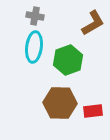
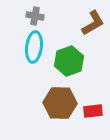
green hexagon: moved 1 px right, 1 px down
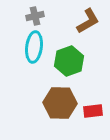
gray cross: rotated 24 degrees counterclockwise
brown L-shape: moved 5 px left, 2 px up
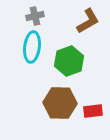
cyan ellipse: moved 2 px left
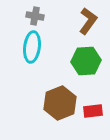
gray cross: rotated 24 degrees clockwise
brown L-shape: rotated 24 degrees counterclockwise
green hexagon: moved 17 px right; rotated 16 degrees clockwise
brown hexagon: rotated 24 degrees counterclockwise
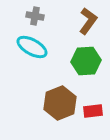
cyan ellipse: rotated 68 degrees counterclockwise
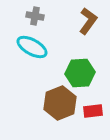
green hexagon: moved 6 px left, 12 px down
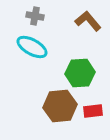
brown L-shape: rotated 76 degrees counterclockwise
brown hexagon: moved 3 px down; rotated 16 degrees clockwise
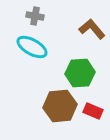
brown L-shape: moved 4 px right, 8 px down
red rectangle: rotated 30 degrees clockwise
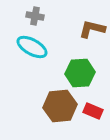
brown L-shape: rotated 36 degrees counterclockwise
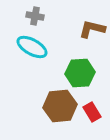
red rectangle: moved 1 px left, 1 px down; rotated 36 degrees clockwise
